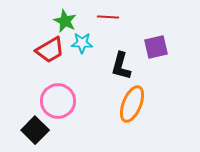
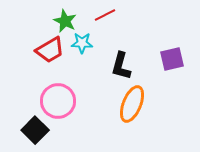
red line: moved 3 px left, 2 px up; rotated 30 degrees counterclockwise
purple square: moved 16 px right, 12 px down
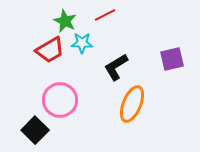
black L-shape: moved 5 px left, 1 px down; rotated 44 degrees clockwise
pink circle: moved 2 px right, 1 px up
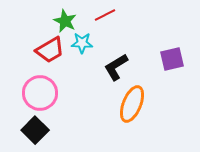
pink circle: moved 20 px left, 7 px up
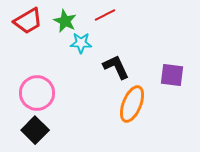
cyan star: moved 1 px left
red trapezoid: moved 22 px left, 29 px up
purple square: moved 16 px down; rotated 20 degrees clockwise
black L-shape: rotated 96 degrees clockwise
pink circle: moved 3 px left
